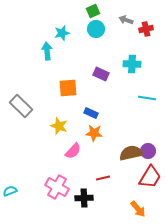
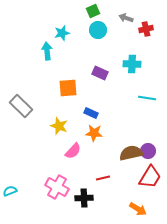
gray arrow: moved 2 px up
cyan circle: moved 2 px right, 1 px down
purple rectangle: moved 1 px left, 1 px up
orange arrow: rotated 18 degrees counterclockwise
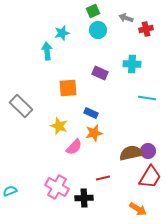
orange star: rotated 18 degrees counterclockwise
pink semicircle: moved 1 px right, 4 px up
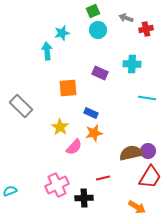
yellow star: moved 1 px right, 1 px down; rotated 12 degrees clockwise
pink cross: moved 2 px up; rotated 35 degrees clockwise
orange arrow: moved 1 px left, 2 px up
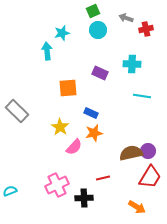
cyan line: moved 5 px left, 2 px up
gray rectangle: moved 4 px left, 5 px down
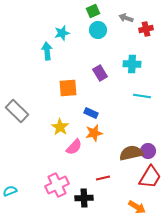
purple rectangle: rotated 35 degrees clockwise
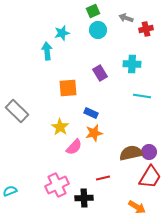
purple circle: moved 1 px right, 1 px down
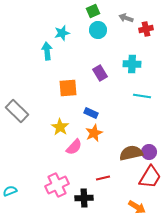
orange star: rotated 12 degrees counterclockwise
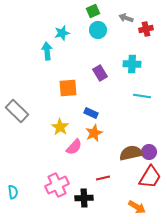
cyan semicircle: moved 3 px right, 1 px down; rotated 104 degrees clockwise
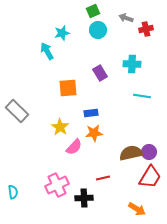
cyan arrow: rotated 24 degrees counterclockwise
blue rectangle: rotated 32 degrees counterclockwise
orange star: rotated 18 degrees clockwise
orange arrow: moved 2 px down
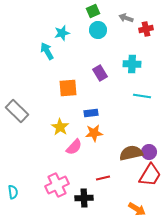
red trapezoid: moved 2 px up
